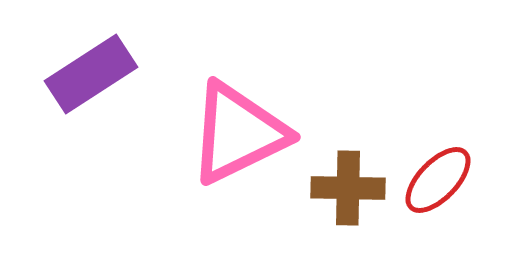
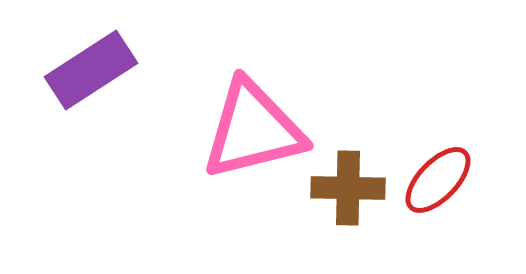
purple rectangle: moved 4 px up
pink triangle: moved 15 px right, 3 px up; rotated 12 degrees clockwise
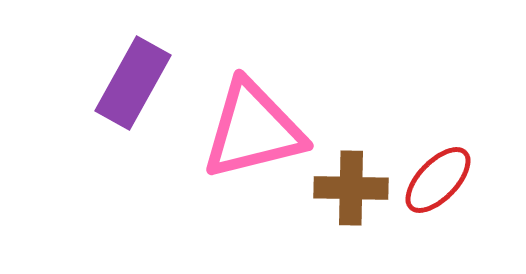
purple rectangle: moved 42 px right, 13 px down; rotated 28 degrees counterclockwise
brown cross: moved 3 px right
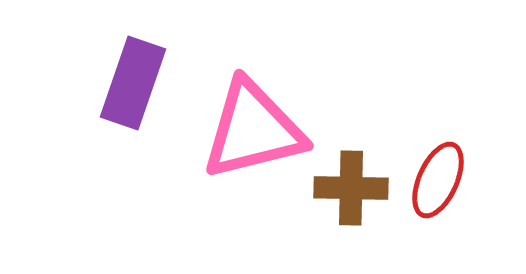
purple rectangle: rotated 10 degrees counterclockwise
red ellipse: rotated 20 degrees counterclockwise
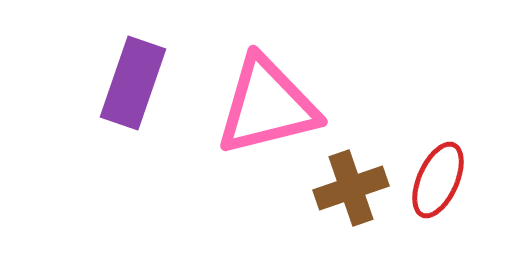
pink triangle: moved 14 px right, 24 px up
brown cross: rotated 20 degrees counterclockwise
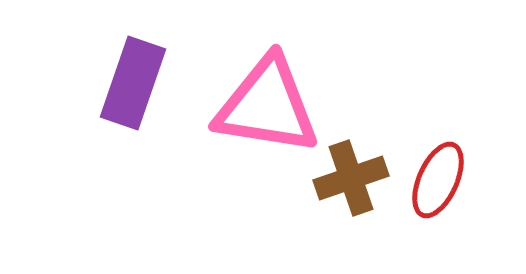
pink triangle: rotated 23 degrees clockwise
brown cross: moved 10 px up
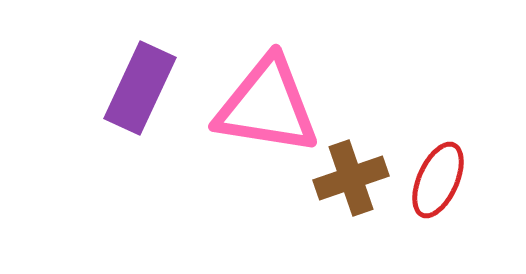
purple rectangle: moved 7 px right, 5 px down; rotated 6 degrees clockwise
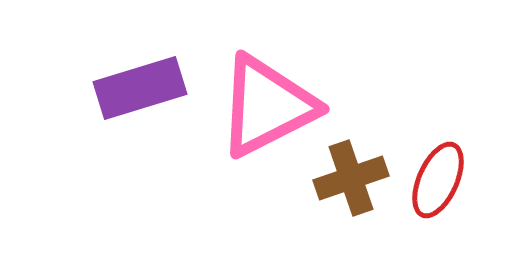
purple rectangle: rotated 48 degrees clockwise
pink triangle: rotated 36 degrees counterclockwise
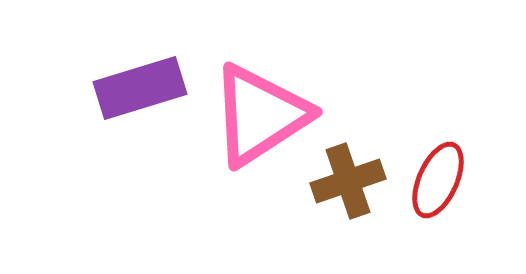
pink triangle: moved 7 px left, 9 px down; rotated 6 degrees counterclockwise
brown cross: moved 3 px left, 3 px down
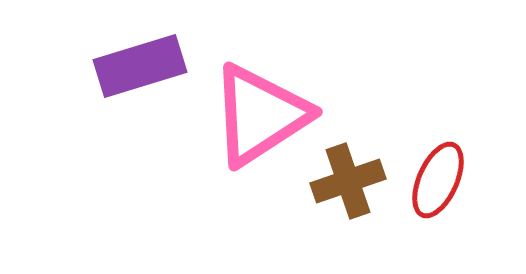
purple rectangle: moved 22 px up
